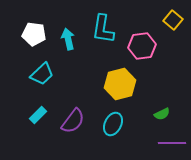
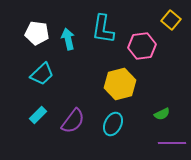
yellow square: moved 2 px left
white pentagon: moved 3 px right, 1 px up
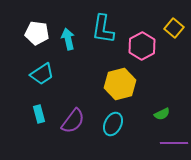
yellow square: moved 3 px right, 8 px down
pink hexagon: rotated 20 degrees counterclockwise
cyan trapezoid: rotated 10 degrees clockwise
cyan rectangle: moved 1 px right, 1 px up; rotated 60 degrees counterclockwise
purple line: moved 2 px right
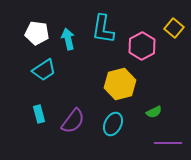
cyan trapezoid: moved 2 px right, 4 px up
green semicircle: moved 8 px left, 2 px up
purple line: moved 6 px left
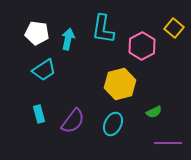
cyan arrow: rotated 25 degrees clockwise
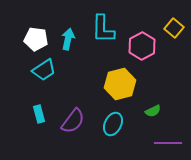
cyan L-shape: rotated 8 degrees counterclockwise
white pentagon: moved 1 px left, 6 px down
green semicircle: moved 1 px left, 1 px up
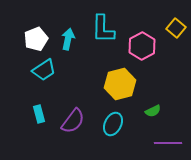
yellow square: moved 2 px right
white pentagon: rotated 30 degrees counterclockwise
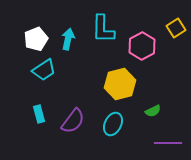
yellow square: rotated 18 degrees clockwise
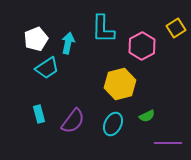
cyan arrow: moved 4 px down
cyan trapezoid: moved 3 px right, 2 px up
green semicircle: moved 6 px left, 5 px down
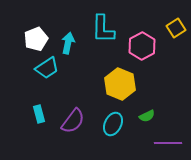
yellow hexagon: rotated 24 degrees counterclockwise
